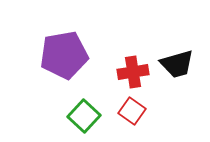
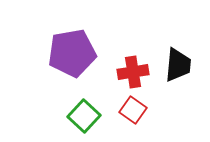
purple pentagon: moved 8 px right, 2 px up
black trapezoid: moved 1 px right, 1 px down; rotated 69 degrees counterclockwise
red square: moved 1 px right, 1 px up
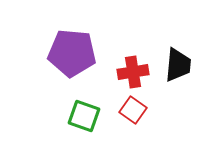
purple pentagon: rotated 15 degrees clockwise
green square: rotated 24 degrees counterclockwise
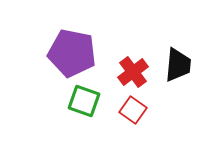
purple pentagon: rotated 6 degrees clockwise
red cross: rotated 28 degrees counterclockwise
green square: moved 15 px up
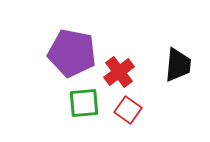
red cross: moved 14 px left
green square: moved 2 px down; rotated 24 degrees counterclockwise
red square: moved 5 px left
